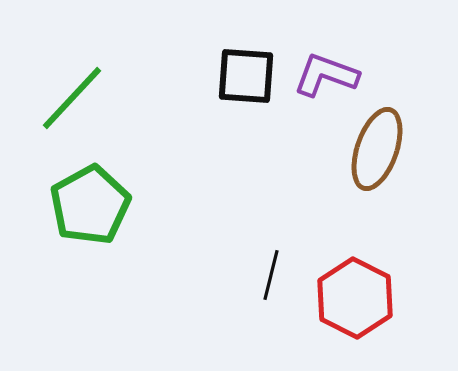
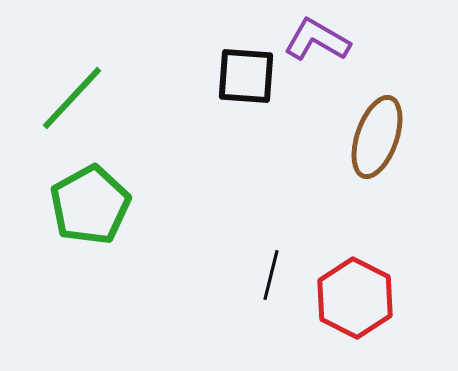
purple L-shape: moved 9 px left, 35 px up; rotated 10 degrees clockwise
brown ellipse: moved 12 px up
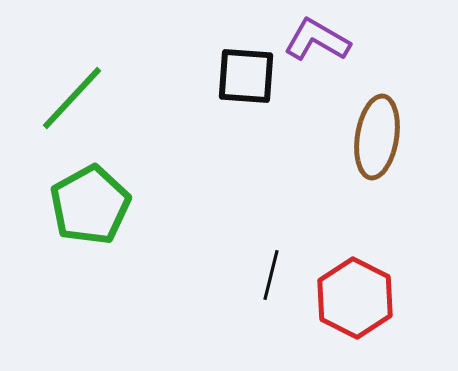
brown ellipse: rotated 10 degrees counterclockwise
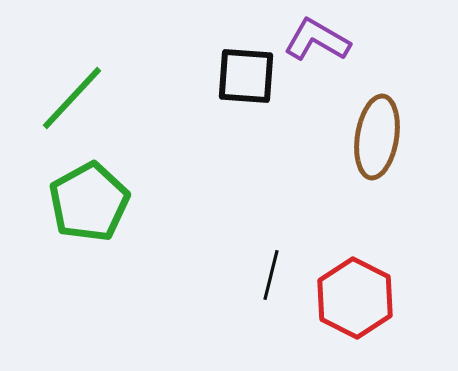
green pentagon: moved 1 px left, 3 px up
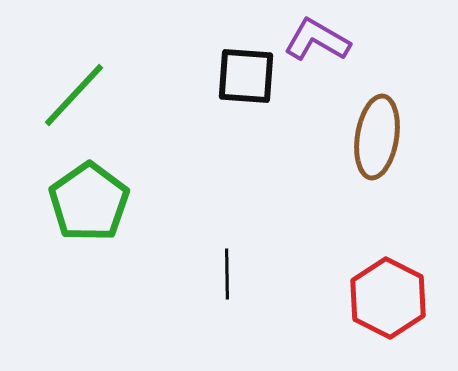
green line: moved 2 px right, 3 px up
green pentagon: rotated 6 degrees counterclockwise
black line: moved 44 px left, 1 px up; rotated 15 degrees counterclockwise
red hexagon: moved 33 px right
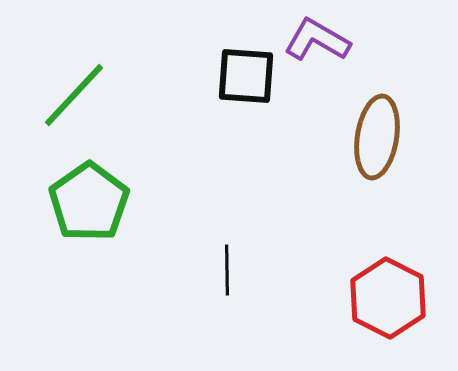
black line: moved 4 px up
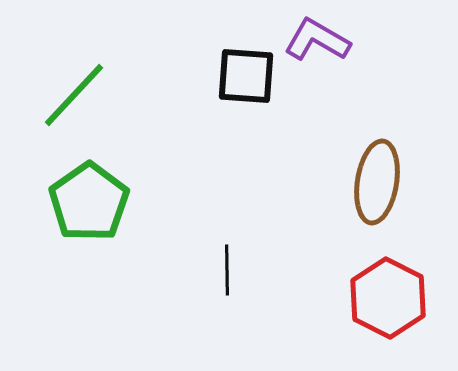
brown ellipse: moved 45 px down
